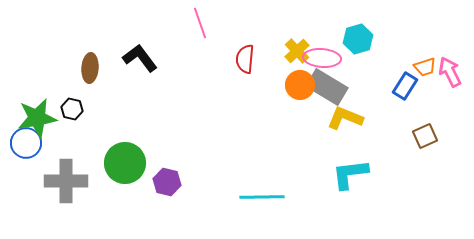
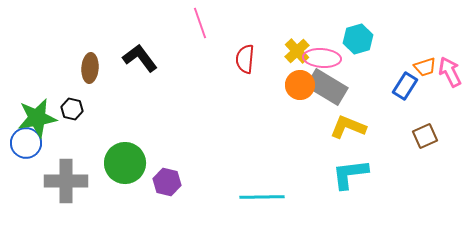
yellow L-shape: moved 3 px right, 9 px down
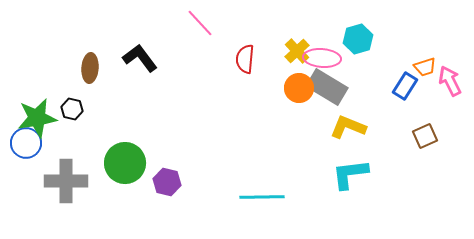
pink line: rotated 24 degrees counterclockwise
pink arrow: moved 9 px down
orange circle: moved 1 px left, 3 px down
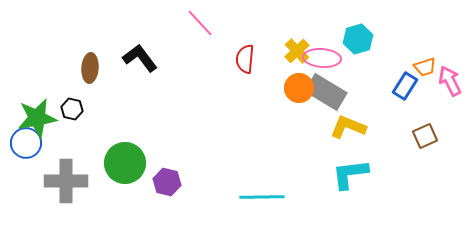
gray rectangle: moved 1 px left, 5 px down
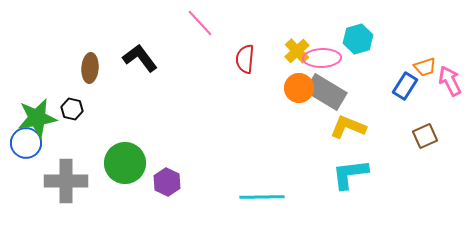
pink ellipse: rotated 6 degrees counterclockwise
purple hexagon: rotated 12 degrees clockwise
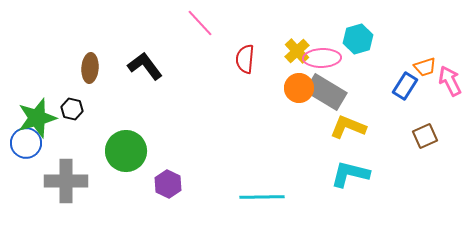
black L-shape: moved 5 px right, 8 px down
green star: rotated 6 degrees counterclockwise
green circle: moved 1 px right, 12 px up
cyan L-shape: rotated 21 degrees clockwise
purple hexagon: moved 1 px right, 2 px down
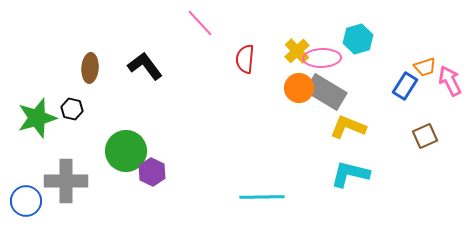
blue circle: moved 58 px down
purple hexagon: moved 16 px left, 12 px up
